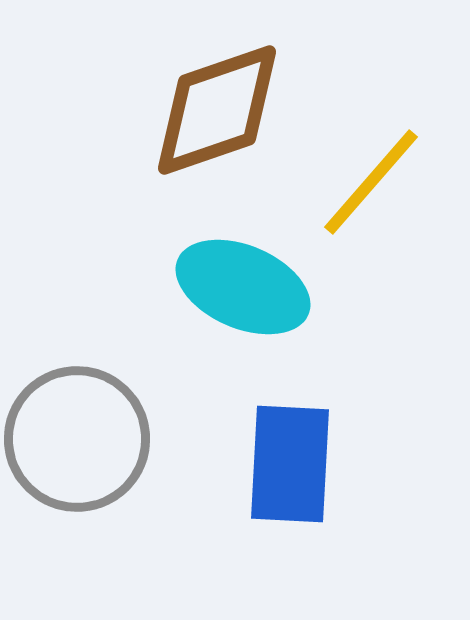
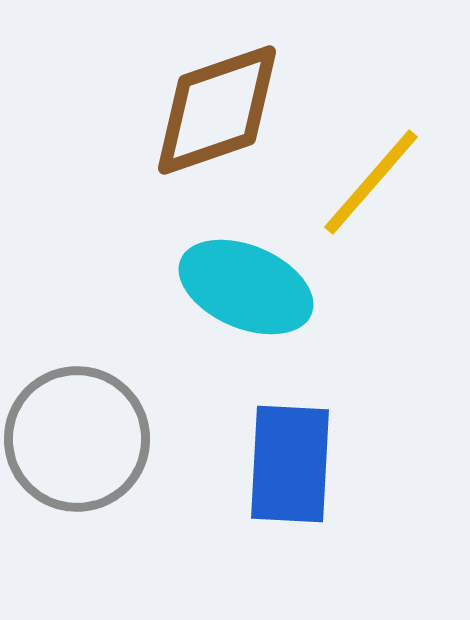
cyan ellipse: moved 3 px right
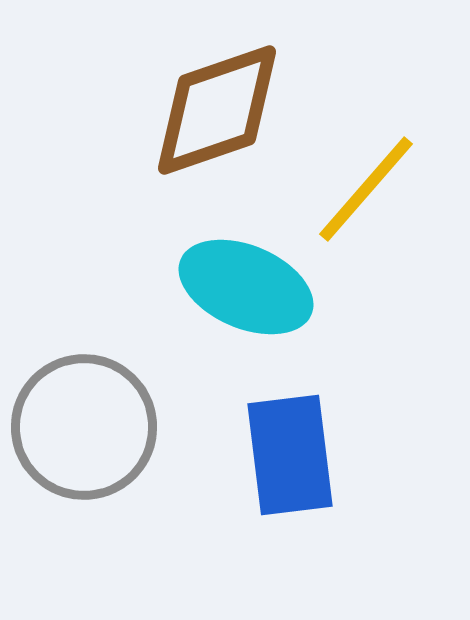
yellow line: moved 5 px left, 7 px down
gray circle: moved 7 px right, 12 px up
blue rectangle: moved 9 px up; rotated 10 degrees counterclockwise
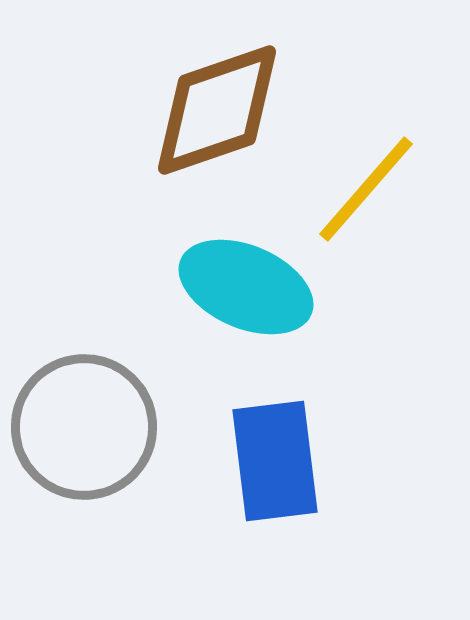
blue rectangle: moved 15 px left, 6 px down
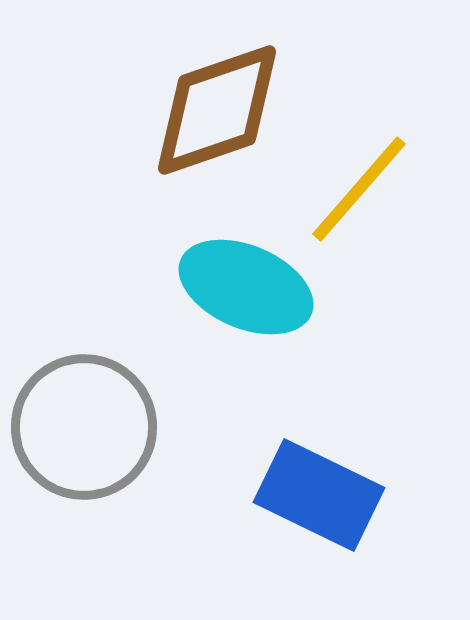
yellow line: moved 7 px left
blue rectangle: moved 44 px right, 34 px down; rotated 57 degrees counterclockwise
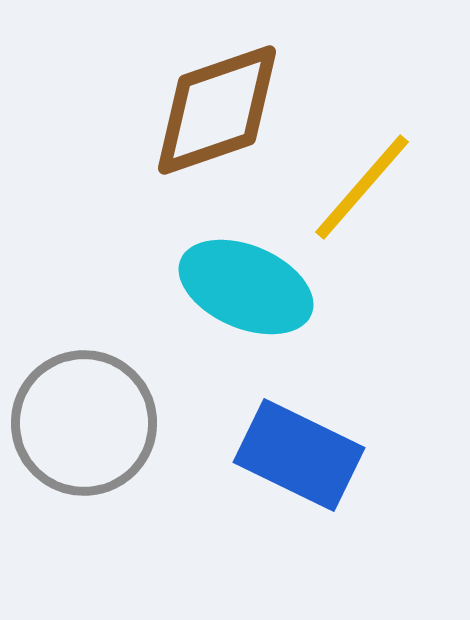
yellow line: moved 3 px right, 2 px up
gray circle: moved 4 px up
blue rectangle: moved 20 px left, 40 px up
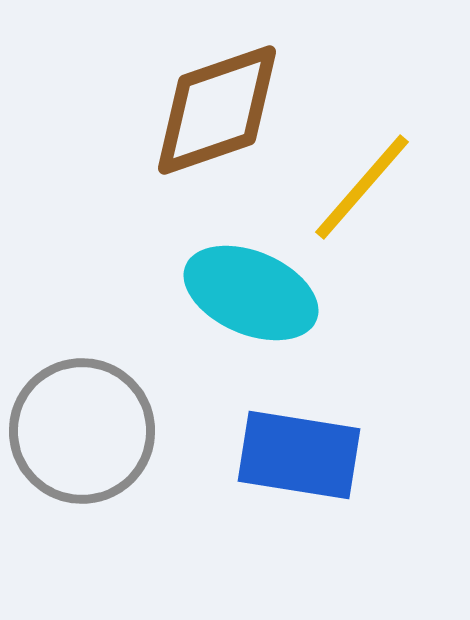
cyan ellipse: moved 5 px right, 6 px down
gray circle: moved 2 px left, 8 px down
blue rectangle: rotated 17 degrees counterclockwise
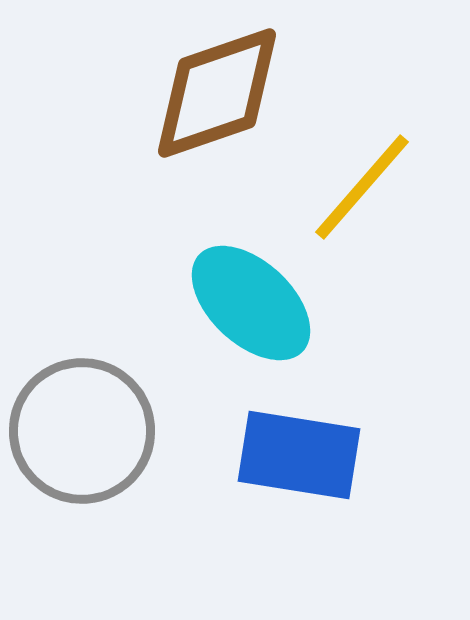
brown diamond: moved 17 px up
cyan ellipse: moved 10 px down; rotated 20 degrees clockwise
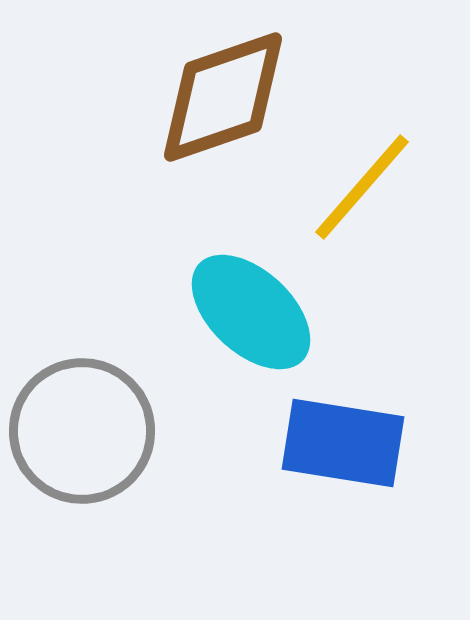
brown diamond: moved 6 px right, 4 px down
cyan ellipse: moved 9 px down
blue rectangle: moved 44 px right, 12 px up
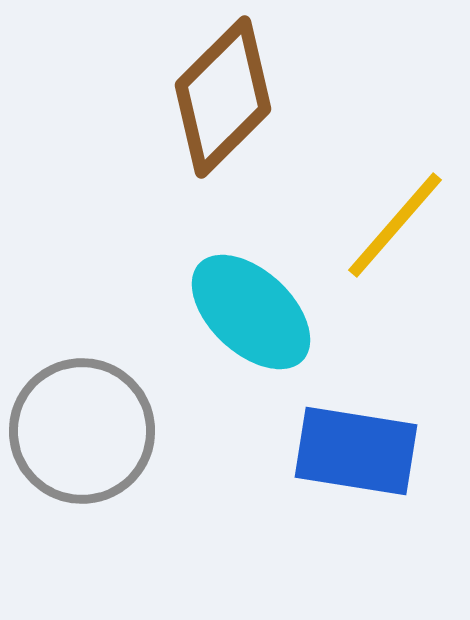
brown diamond: rotated 26 degrees counterclockwise
yellow line: moved 33 px right, 38 px down
blue rectangle: moved 13 px right, 8 px down
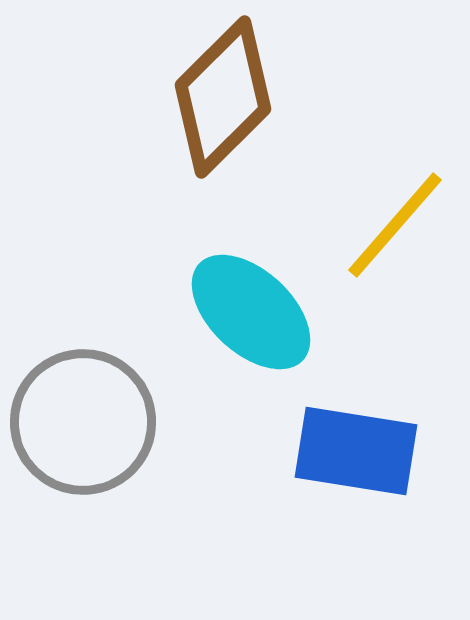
gray circle: moved 1 px right, 9 px up
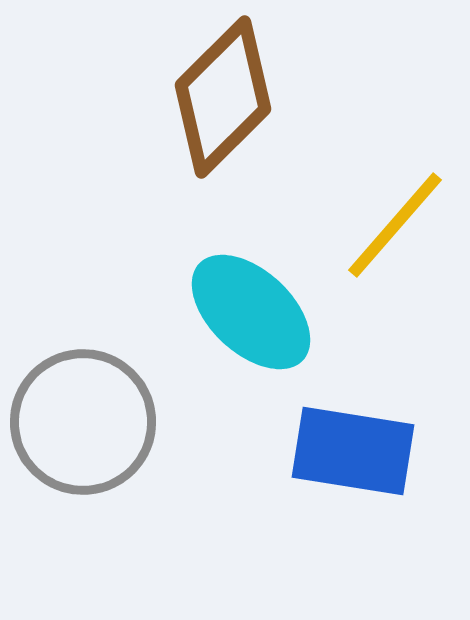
blue rectangle: moved 3 px left
